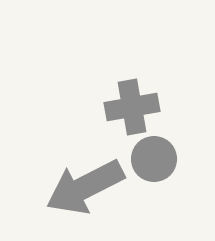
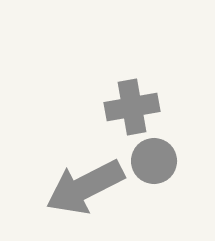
gray circle: moved 2 px down
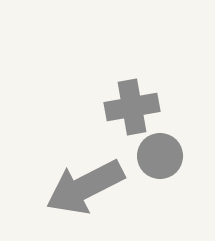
gray circle: moved 6 px right, 5 px up
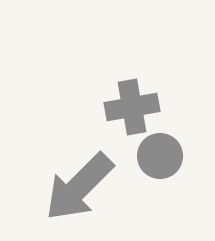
gray arrow: moved 6 px left; rotated 18 degrees counterclockwise
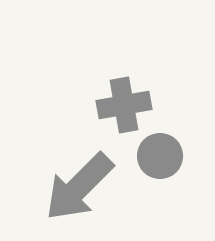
gray cross: moved 8 px left, 2 px up
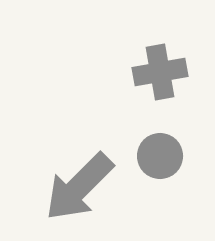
gray cross: moved 36 px right, 33 px up
